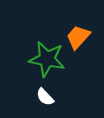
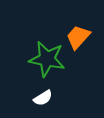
white semicircle: moved 2 px left, 1 px down; rotated 78 degrees counterclockwise
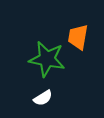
orange trapezoid: rotated 32 degrees counterclockwise
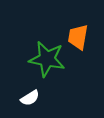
white semicircle: moved 13 px left
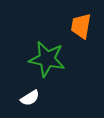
orange trapezoid: moved 3 px right, 11 px up
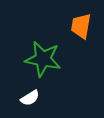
green star: moved 4 px left
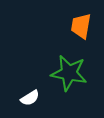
green star: moved 26 px right, 14 px down
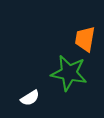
orange trapezoid: moved 4 px right, 13 px down
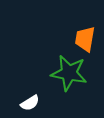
white semicircle: moved 5 px down
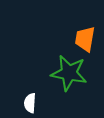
white semicircle: rotated 126 degrees clockwise
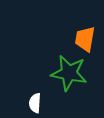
white semicircle: moved 5 px right
